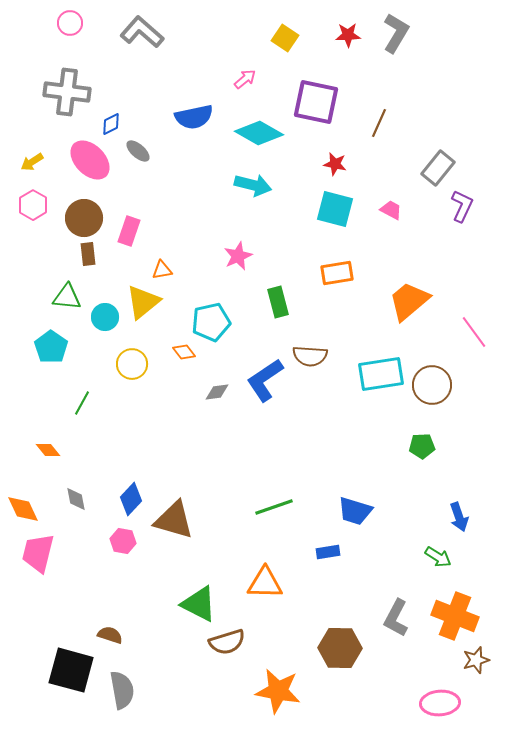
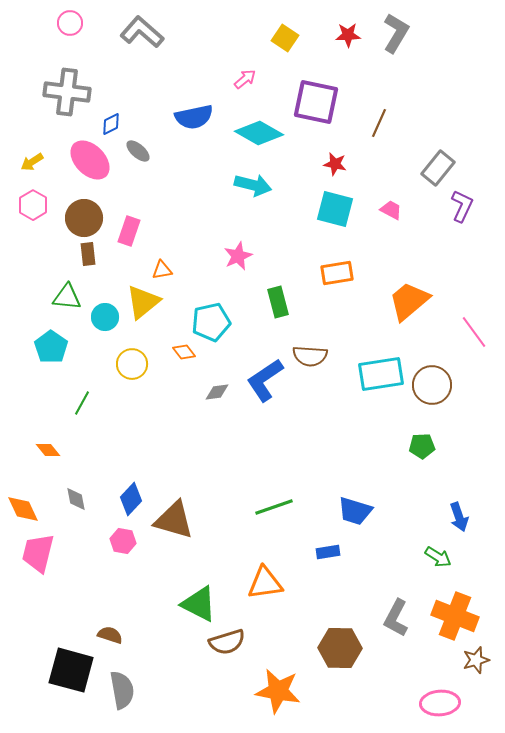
orange triangle at (265, 583): rotated 9 degrees counterclockwise
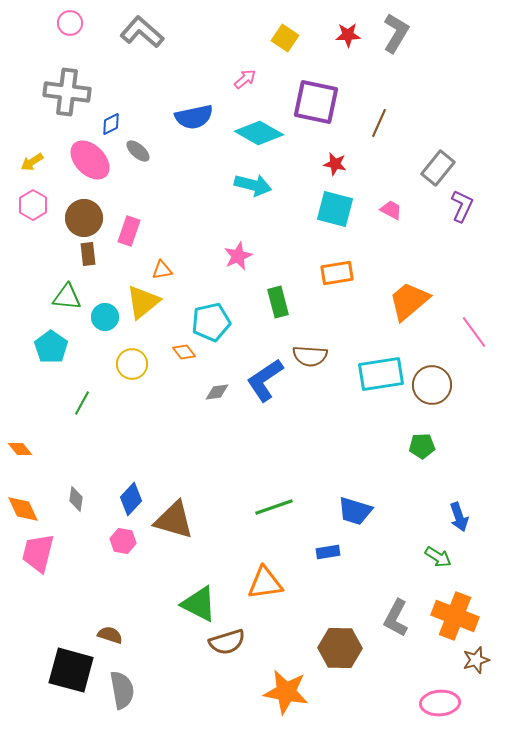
orange diamond at (48, 450): moved 28 px left, 1 px up
gray diamond at (76, 499): rotated 20 degrees clockwise
orange star at (278, 691): moved 8 px right, 1 px down
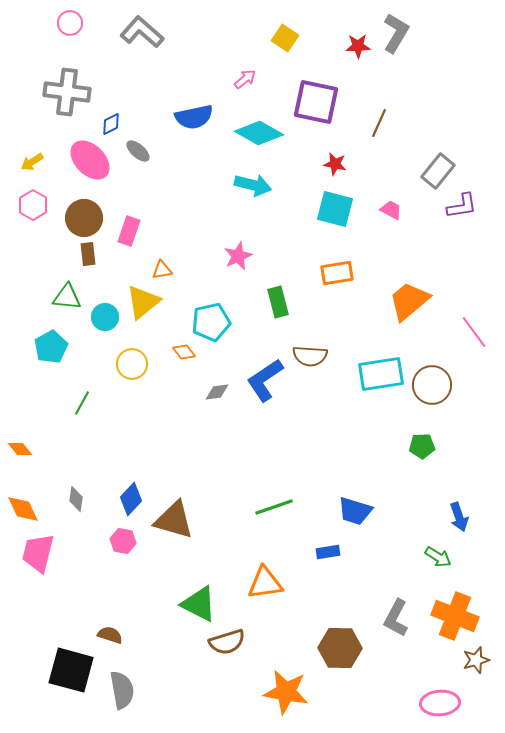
red star at (348, 35): moved 10 px right, 11 px down
gray rectangle at (438, 168): moved 3 px down
purple L-shape at (462, 206): rotated 56 degrees clockwise
cyan pentagon at (51, 347): rotated 8 degrees clockwise
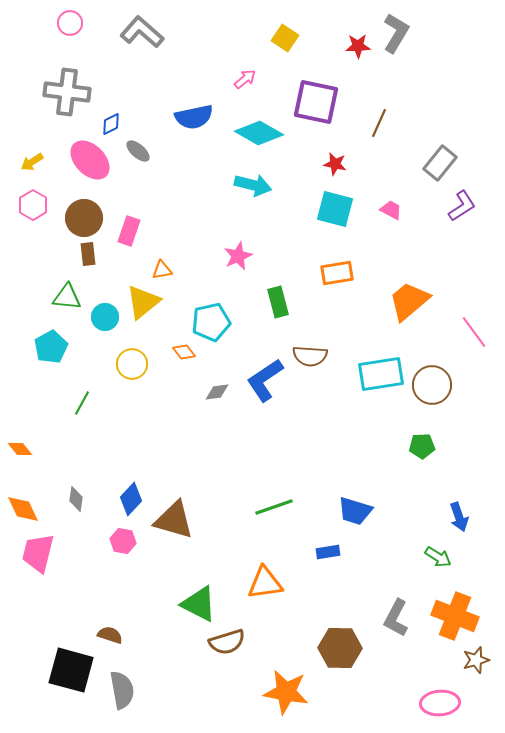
gray rectangle at (438, 171): moved 2 px right, 8 px up
purple L-shape at (462, 206): rotated 24 degrees counterclockwise
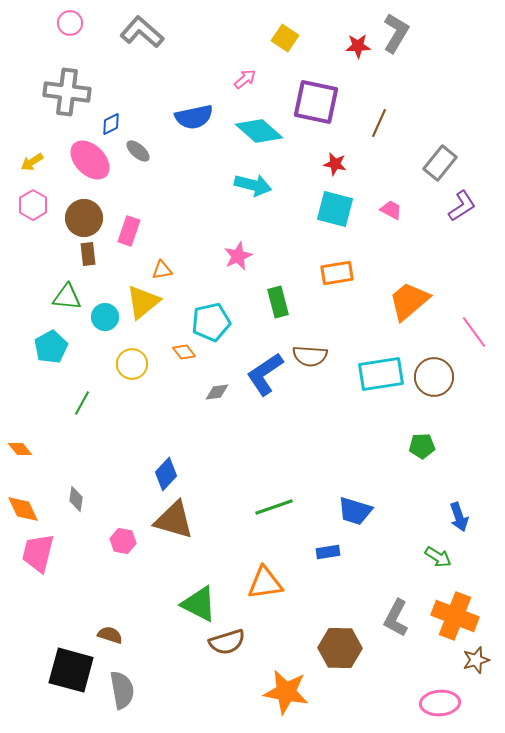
cyan diamond at (259, 133): moved 2 px up; rotated 12 degrees clockwise
blue L-shape at (265, 380): moved 6 px up
brown circle at (432, 385): moved 2 px right, 8 px up
blue diamond at (131, 499): moved 35 px right, 25 px up
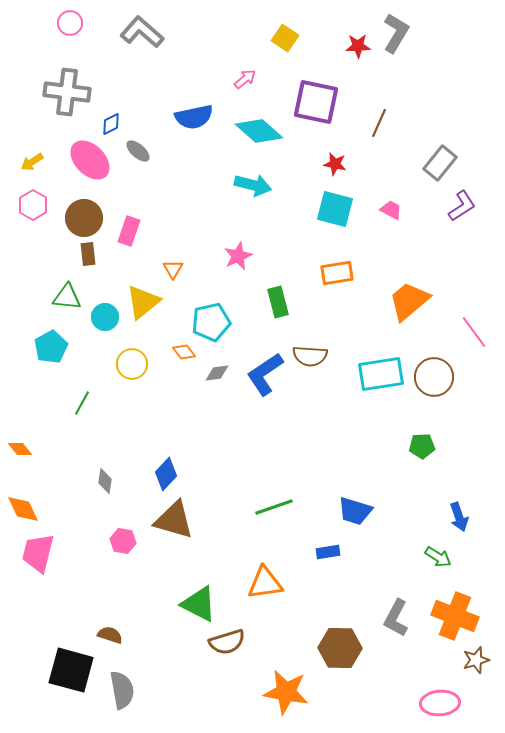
orange triangle at (162, 270): moved 11 px right, 1 px up; rotated 50 degrees counterclockwise
gray diamond at (217, 392): moved 19 px up
gray diamond at (76, 499): moved 29 px right, 18 px up
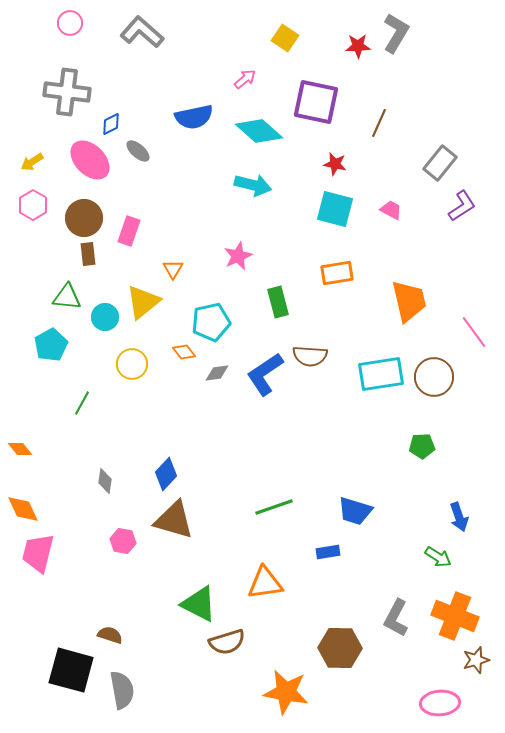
orange trapezoid at (409, 301): rotated 117 degrees clockwise
cyan pentagon at (51, 347): moved 2 px up
